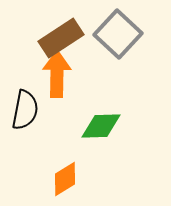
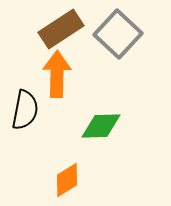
brown rectangle: moved 9 px up
orange diamond: moved 2 px right, 1 px down
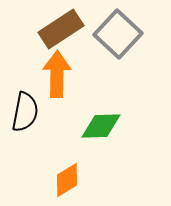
black semicircle: moved 2 px down
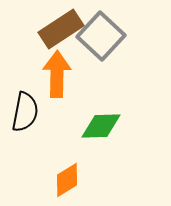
gray square: moved 17 px left, 2 px down
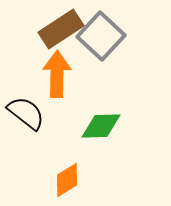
black semicircle: moved 1 px right, 1 px down; rotated 63 degrees counterclockwise
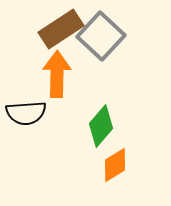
black semicircle: rotated 138 degrees clockwise
green diamond: rotated 48 degrees counterclockwise
orange diamond: moved 48 px right, 15 px up
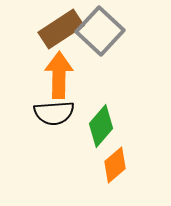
gray square: moved 1 px left, 5 px up
orange arrow: moved 2 px right, 1 px down
black semicircle: moved 28 px right
orange diamond: rotated 9 degrees counterclockwise
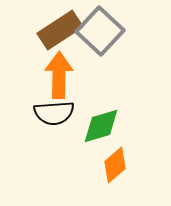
brown rectangle: moved 1 px left, 1 px down
green diamond: rotated 33 degrees clockwise
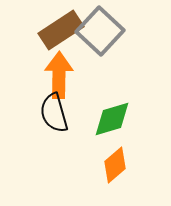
brown rectangle: moved 1 px right
black semicircle: rotated 78 degrees clockwise
green diamond: moved 11 px right, 7 px up
